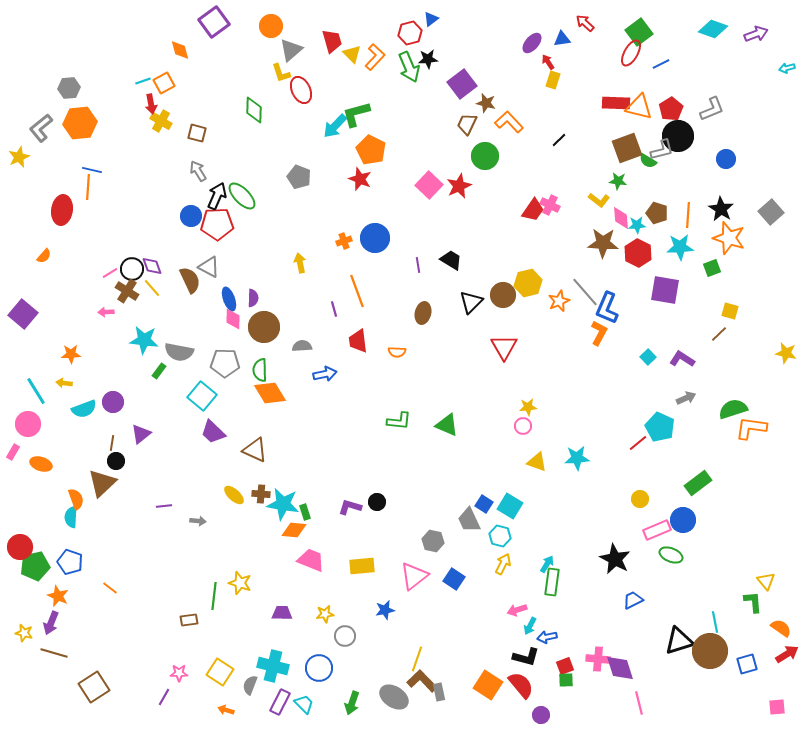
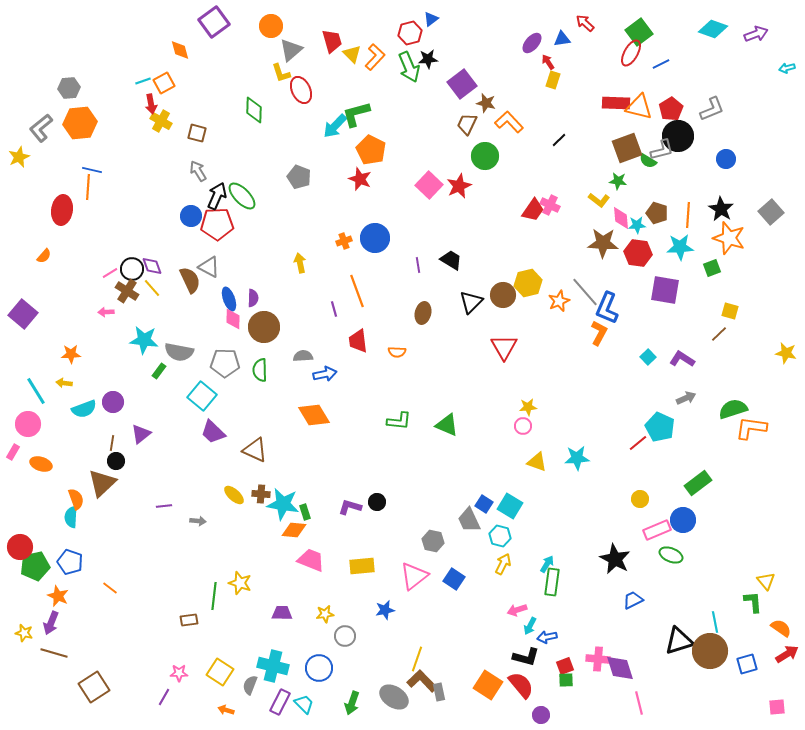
red hexagon at (638, 253): rotated 20 degrees counterclockwise
gray semicircle at (302, 346): moved 1 px right, 10 px down
orange diamond at (270, 393): moved 44 px right, 22 px down
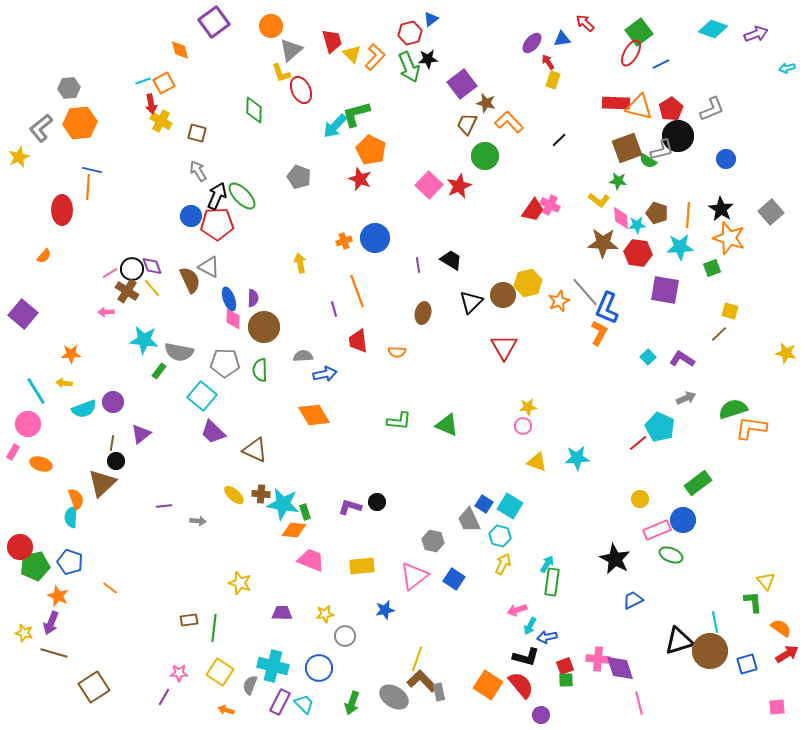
red ellipse at (62, 210): rotated 8 degrees counterclockwise
green line at (214, 596): moved 32 px down
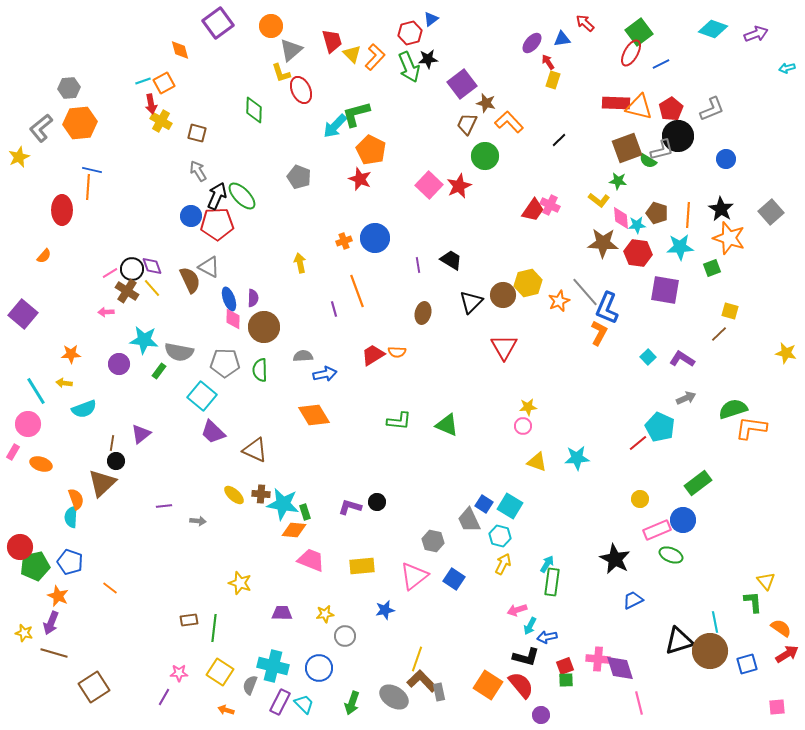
purple square at (214, 22): moved 4 px right, 1 px down
red trapezoid at (358, 341): moved 15 px right, 14 px down; rotated 65 degrees clockwise
purple circle at (113, 402): moved 6 px right, 38 px up
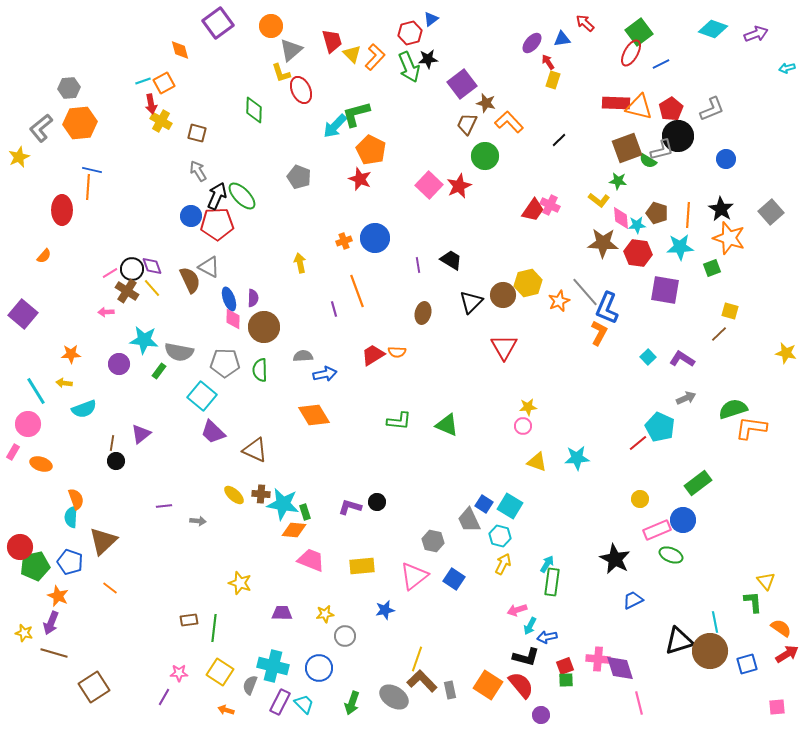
brown triangle at (102, 483): moved 1 px right, 58 px down
gray rectangle at (439, 692): moved 11 px right, 2 px up
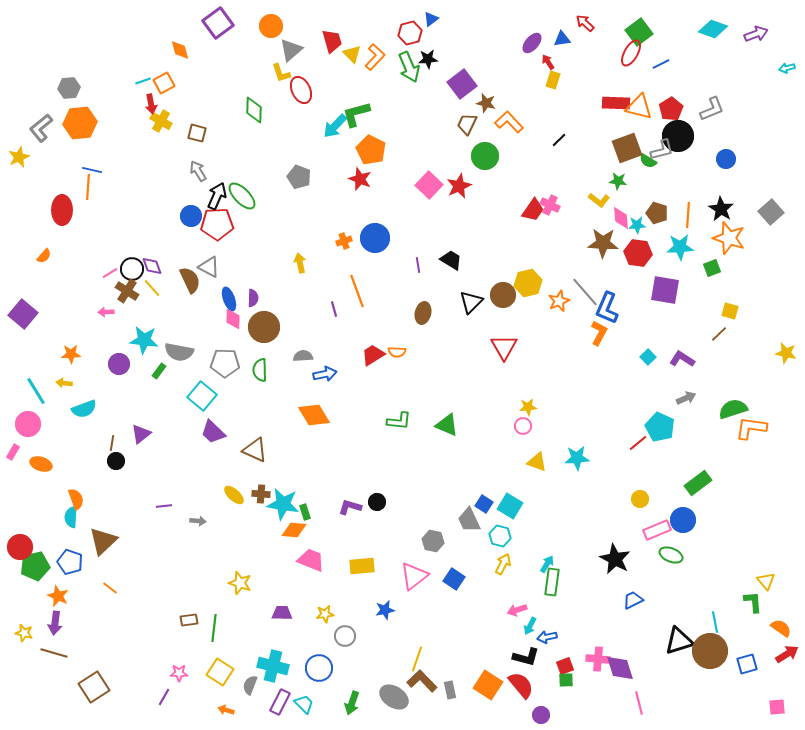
purple arrow at (51, 623): moved 4 px right; rotated 15 degrees counterclockwise
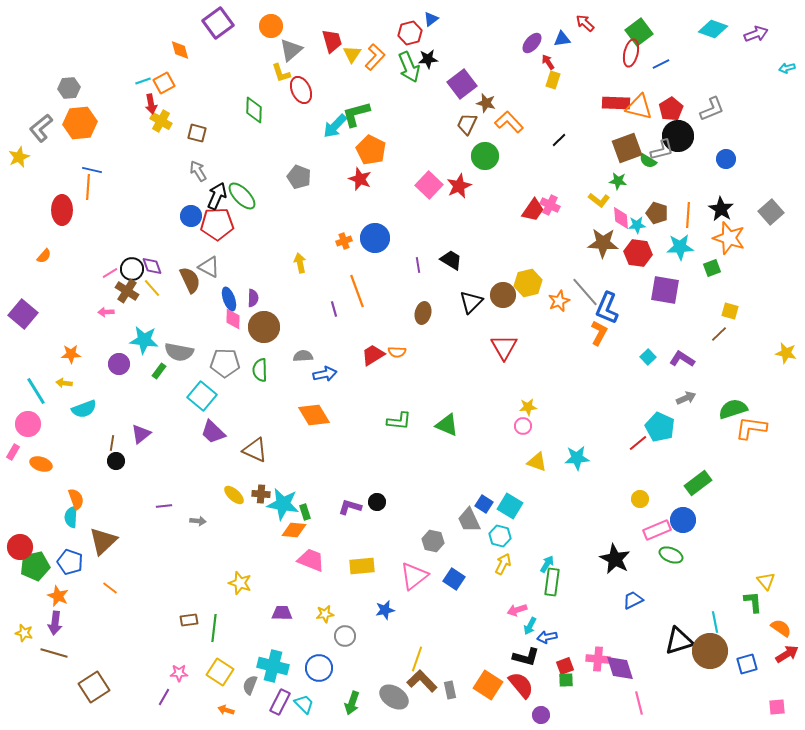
red ellipse at (631, 53): rotated 16 degrees counterclockwise
yellow triangle at (352, 54): rotated 18 degrees clockwise
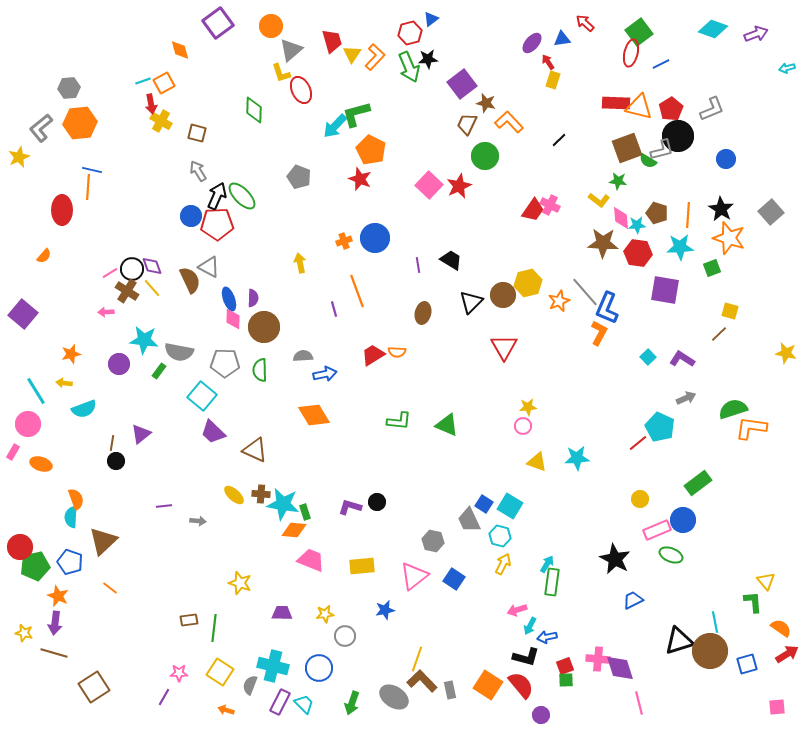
orange star at (71, 354): rotated 12 degrees counterclockwise
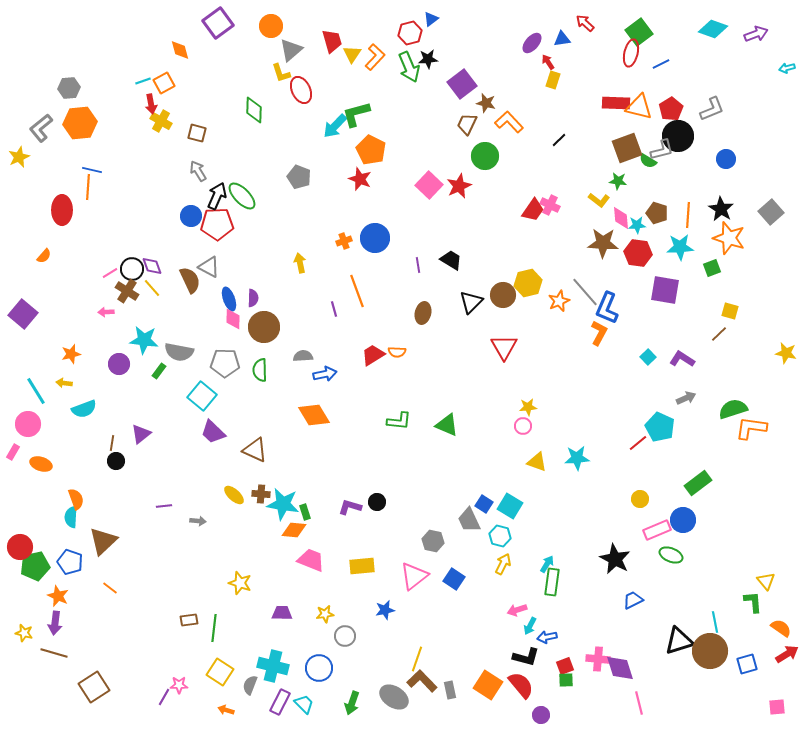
pink star at (179, 673): moved 12 px down
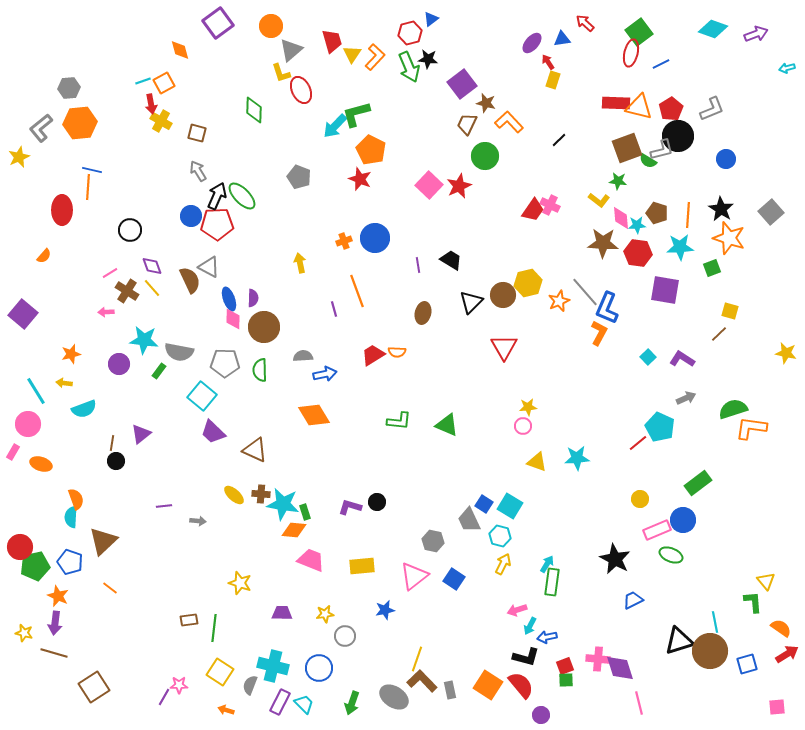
black star at (428, 59): rotated 12 degrees clockwise
black circle at (132, 269): moved 2 px left, 39 px up
